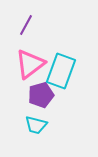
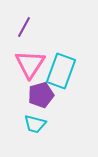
purple line: moved 2 px left, 2 px down
pink triangle: rotated 20 degrees counterclockwise
cyan trapezoid: moved 1 px left, 1 px up
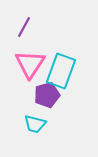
purple pentagon: moved 6 px right
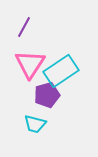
cyan rectangle: rotated 36 degrees clockwise
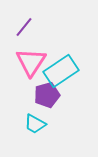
purple line: rotated 10 degrees clockwise
pink triangle: moved 1 px right, 2 px up
cyan trapezoid: rotated 15 degrees clockwise
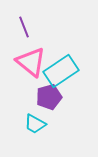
purple line: rotated 60 degrees counterclockwise
pink triangle: rotated 24 degrees counterclockwise
purple pentagon: moved 2 px right, 2 px down
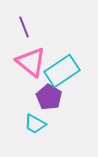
cyan rectangle: moved 1 px right
purple pentagon: rotated 25 degrees counterclockwise
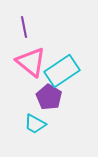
purple line: rotated 10 degrees clockwise
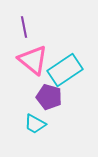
pink triangle: moved 2 px right, 2 px up
cyan rectangle: moved 3 px right, 1 px up
purple pentagon: rotated 15 degrees counterclockwise
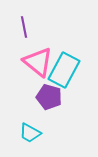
pink triangle: moved 5 px right, 2 px down
cyan rectangle: moved 1 px left; rotated 28 degrees counterclockwise
cyan trapezoid: moved 5 px left, 9 px down
